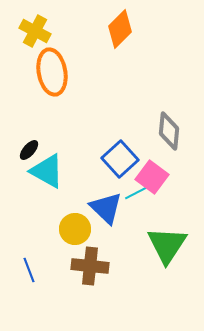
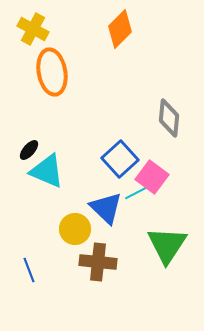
yellow cross: moved 2 px left, 2 px up
gray diamond: moved 13 px up
cyan triangle: rotated 6 degrees counterclockwise
brown cross: moved 8 px right, 4 px up
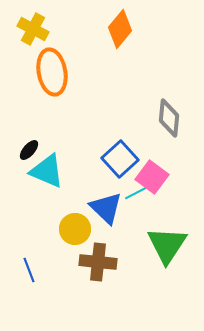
orange diamond: rotated 6 degrees counterclockwise
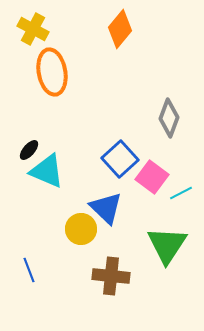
gray diamond: rotated 15 degrees clockwise
cyan line: moved 45 px right
yellow circle: moved 6 px right
brown cross: moved 13 px right, 14 px down
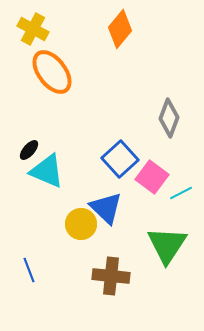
orange ellipse: rotated 27 degrees counterclockwise
yellow circle: moved 5 px up
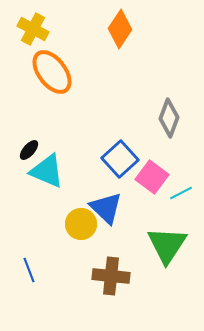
orange diamond: rotated 6 degrees counterclockwise
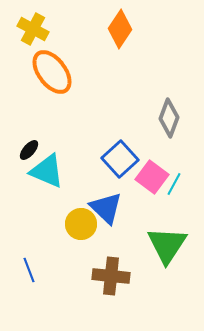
cyan line: moved 7 px left, 9 px up; rotated 35 degrees counterclockwise
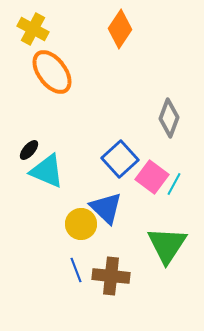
blue line: moved 47 px right
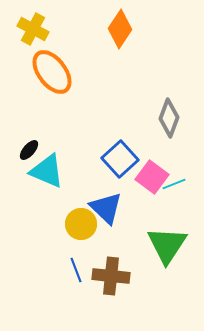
cyan line: rotated 40 degrees clockwise
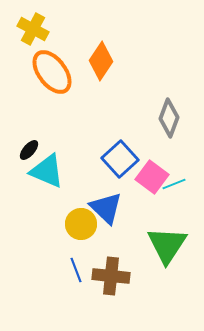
orange diamond: moved 19 px left, 32 px down
